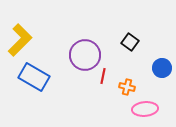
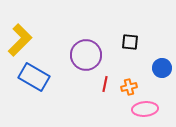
black square: rotated 30 degrees counterclockwise
purple circle: moved 1 px right
red line: moved 2 px right, 8 px down
orange cross: moved 2 px right; rotated 28 degrees counterclockwise
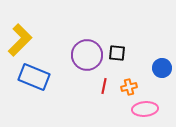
black square: moved 13 px left, 11 px down
purple circle: moved 1 px right
blue rectangle: rotated 8 degrees counterclockwise
red line: moved 1 px left, 2 px down
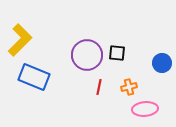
blue circle: moved 5 px up
red line: moved 5 px left, 1 px down
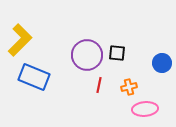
red line: moved 2 px up
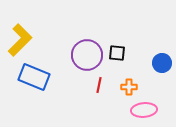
orange cross: rotated 14 degrees clockwise
pink ellipse: moved 1 px left, 1 px down
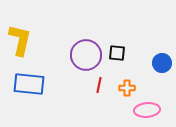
yellow L-shape: rotated 32 degrees counterclockwise
purple circle: moved 1 px left
blue rectangle: moved 5 px left, 7 px down; rotated 16 degrees counterclockwise
orange cross: moved 2 px left, 1 px down
pink ellipse: moved 3 px right
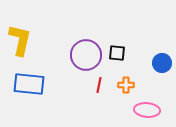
orange cross: moved 1 px left, 3 px up
pink ellipse: rotated 10 degrees clockwise
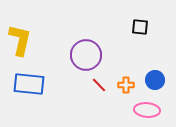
black square: moved 23 px right, 26 px up
blue circle: moved 7 px left, 17 px down
red line: rotated 56 degrees counterclockwise
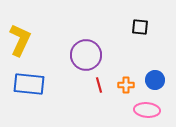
yellow L-shape: rotated 12 degrees clockwise
red line: rotated 28 degrees clockwise
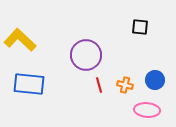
yellow L-shape: rotated 72 degrees counterclockwise
orange cross: moved 1 px left; rotated 14 degrees clockwise
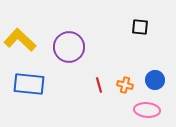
purple circle: moved 17 px left, 8 px up
